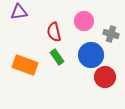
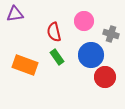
purple triangle: moved 4 px left, 2 px down
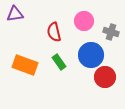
gray cross: moved 2 px up
green rectangle: moved 2 px right, 5 px down
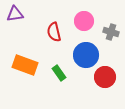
blue circle: moved 5 px left
green rectangle: moved 11 px down
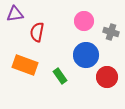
red semicircle: moved 17 px left; rotated 24 degrees clockwise
green rectangle: moved 1 px right, 3 px down
red circle: moved 2 px right
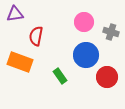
pink circle: moved 1 px down
red semicircle: moved 1 px left, 4 px down
orange rectangle: moved 5 px left, 3 px up
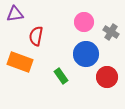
gray cross: rotated 14 degrees clockwise
blue circle: moved 1 px up
green rectangle: moved 1 px right
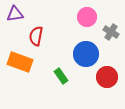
pink circle: moved 3 px right, 5 px up
